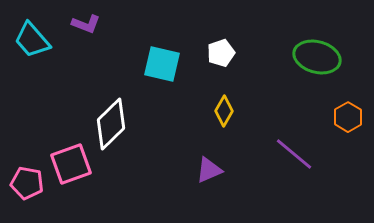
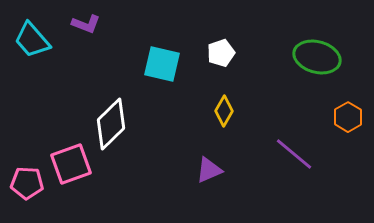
pink pentagon: rotated 8 degrees counterclockwise
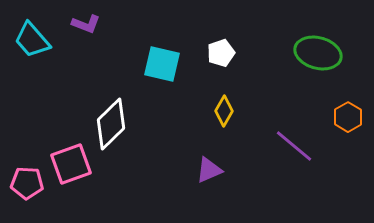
green ellipse: moved 1 px right, 4 px up
purple line: moved 8 px up
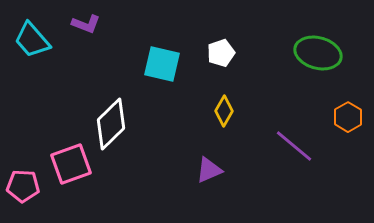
pink pentagon: moved 4 px left, 3 px down
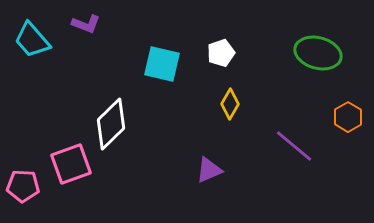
yellow diamond: moved 6 px right, 7 px up
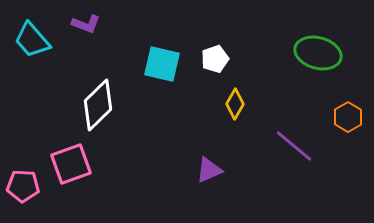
white pentagon: moved 6 px left, 6 px down
yellow diamond: moved 5 px right
white diamond: moved 13 px left, 19 px up
